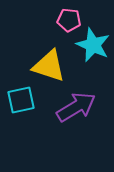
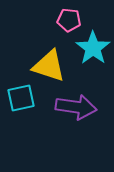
cyan star: moved 3 px down; rotated 12 degrees clockwise
cyan square: moved 2 px up
purple arrow: rotated 39 degrees clockwise
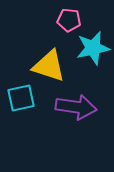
cyan star: rotated 24 degrees clockwise
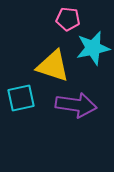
pink pentagon: moved 1 px left, 1 px up
yellow triangle: moved 4 px right
purple arrow: moved 2 px up
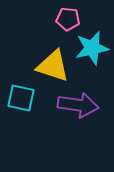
cyan star: moved 1 px left
cyan square: rotated 24 degrees clockwise
purple arrow: moved 2 px right
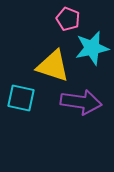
pink pentagon: rotated 15 degrees clockwise
purple arrow: moved 3 px right, 3 px up
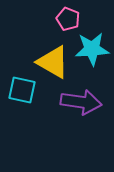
cyan star: moved 1 px down; rotated 8 degrees clockwise
yellow triangle: moved 4 px up; rotated 12 degrees clockwise
cyan square: moved 1 px right, 8 px up
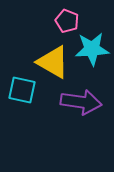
pink pentagon: moved 1 px left, 2 px down
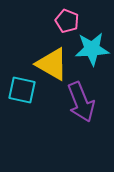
yellow triangle: moved 1 px left, 2 px down
purple arrow: rotated 60 degrees clockwise
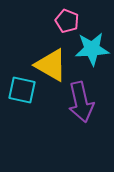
yellow triangle: moved 1 px left, 1 px down
purple arrow: rotated 9 degrees clockwise
